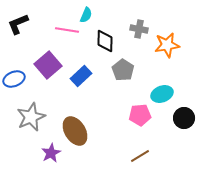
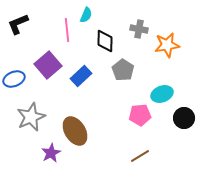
pink line: rotated 75 degrees clockwise
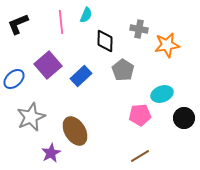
pink line: moved 6 px left, 8 px up
blue ellipse: rotated 20 degrees counterclockwise
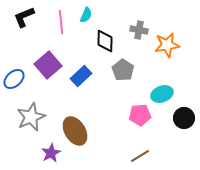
black L-shape: moved 6 px right, 7 px up
gray cross: moved 1 px down
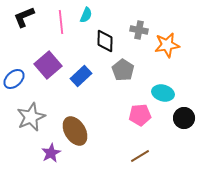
cyan ellipse: moved 1 px right, 1 px up; rotated 35 degrees clockwise
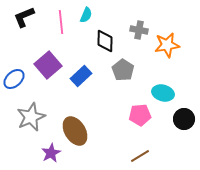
black circle: moved 1 px down
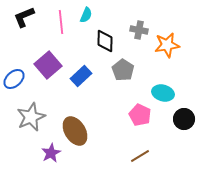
pink pentagon: rotated 30 degrees clockwise
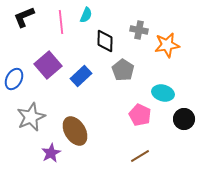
blue ellipse: rotated 20 degrees counterclockwise
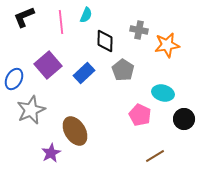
blue rectangle: moved 3 px right, 3 px up
gray star: moved 7 px up
brown line: moved 15 px right
